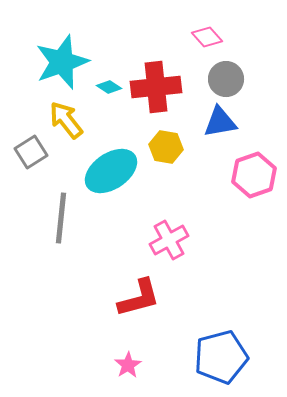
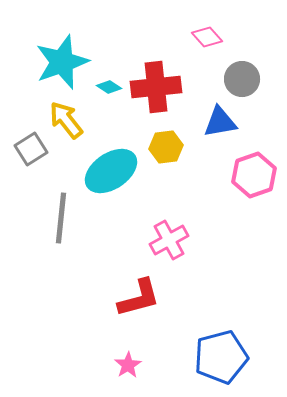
gray circle: moved 16 px right
yellow hexagon: rotated 16 degrees counterclockwise
gray square: moved 3 px up
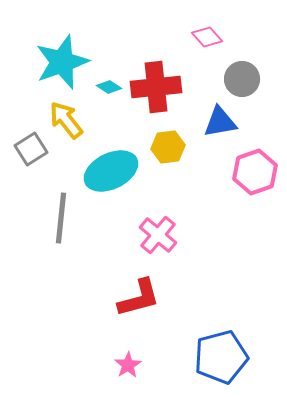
yellow hexagon: moved 2 px right
cyan ellipse: rotated 8 degrees clockwise
pink hexagon: moved 1 px right, 3 px up
pink cross: moved 11 px left, 5 px up; rotated 21 degrees counterclockwise
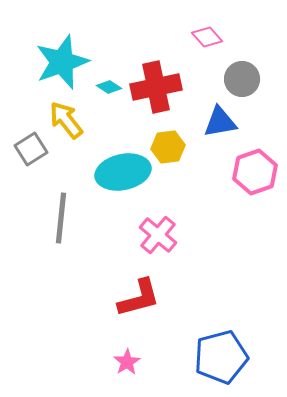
red cross: rotated 6 degrees counterclockwise
cyan ellipse: moved 12 px right, 1 px down; rotated 14 degrees clockwise
pink star: moved 1 px left, 3 px up
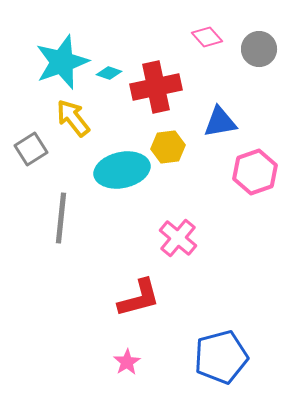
gray circle: moved 17 px right, 30 px up
cyan diamond: moved 14 px up; rotated 15 degrees counterclockwise
yellow arrow: moved 7 px right, 2 px up
cyan ellipse: moved 1 px left, 2 px up
pink cross: moved 20 px right, 3 px down
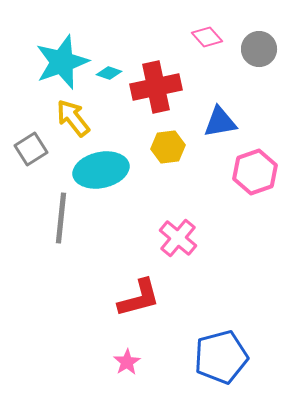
cyan ellipse: moved 21 px left
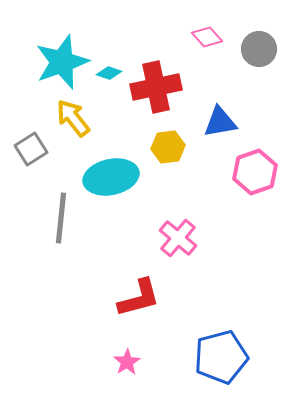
cyan ellipse: moved 10 px right, 7 px down
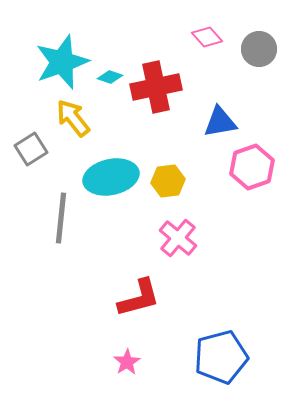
cyan diamond: moved 1 px right, 4 px down
yellow hexagon: moved 34 px down
pink hexagon: moved 3 px left, 5 px up
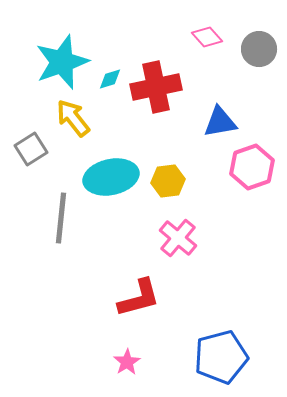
cyan diamond: moved 2 px down; rotated 35 degrees counterclockwise
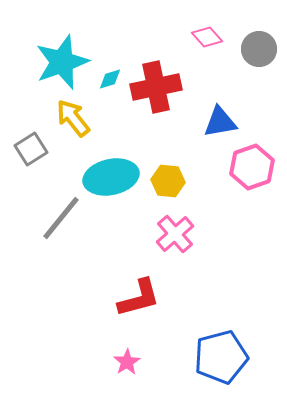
yellow hexagon: rotated 12 degrees clockwise
gray line: rotated 33 degrees clockwise
pink cross: moved 3 px left, 4 px up; rotated 9 degrees clockwise
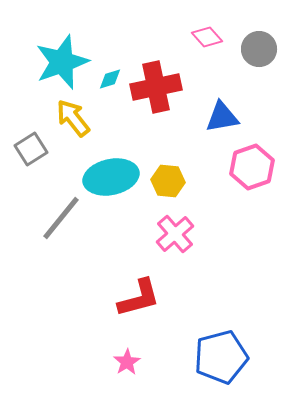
blue triangle: moved 2 px right, 5 px up
